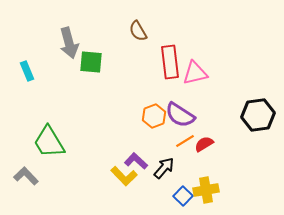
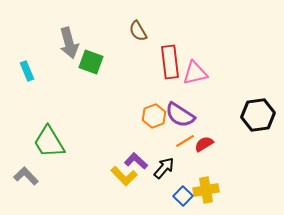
green square: rotated 15 degrees clockwise
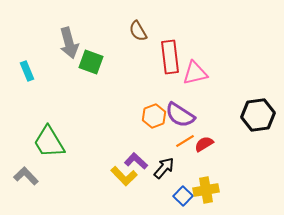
red rectangle: moved 5 px up
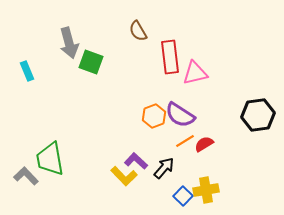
green trapezoid: moved 1 px right, 17 px down; rotated 21 degrees clockwise
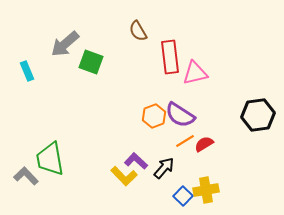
gray arrow: moved 4 px left, 1 px down; rotated 64 degrees clockwise
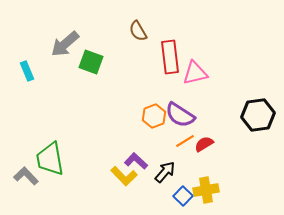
black arrow: moved 1 px right, 4 px down
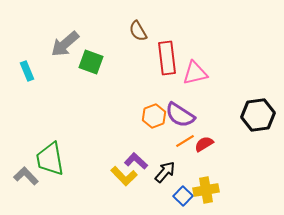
red rectangle: moved 3 px left, 1 px down
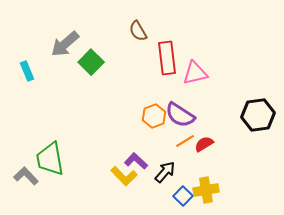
green square: rotated 25 degrees clockwise
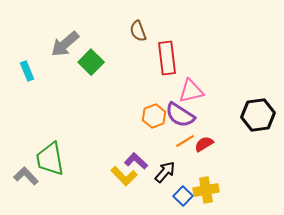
brown semicircle: rotated 10 degrees clockwise
pink triangle: moved 4 px left, 18 px down
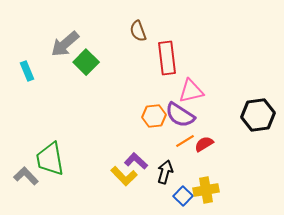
green square: moved 5 px left
orange hexagon: rotated 15 degrees clockwise
black arrow: rotated 25 degrees counterclockwise
